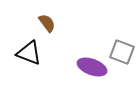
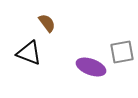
gray square: rotated 30 degrees counterclockwise
purple ellipse: moved 1 px left
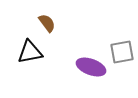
black triangle: moved 1 px right, 1 px up; rotated 32 degrees counterclockwise
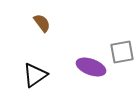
brown semicircle: moved 5 px left
black triangle: moved 5 px right, 23 px down; rotated 24 degrees counterclockwise
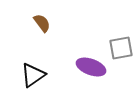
gray square: moved 1 px left, 4 px up
black triangle: moved 2 px left
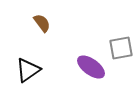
purple ellipse: rotated 16 degrees clockwise
black triangle: moved 5 px left, 5 px up
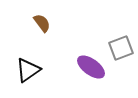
gray square: rotated 10 degrees counterclockwise
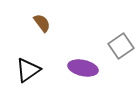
gray square: moved 2 px up; rotated 15 degrees counterclockwise
purple ellipse: moved 8 px left, 1 px down; rotated 24 degrees counterclockwise
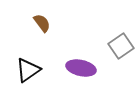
purple ellipse: moved 2 px left
